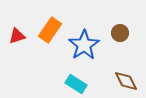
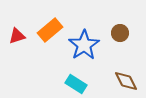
orange rectangle: rotated 15 degrees clockwise
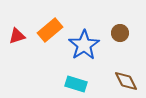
cyan rectangle: rotated 15 degrees counterclockwise
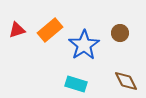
red triangle: moved 6 px up
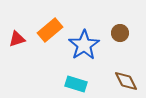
red triangle: moved 9 px down
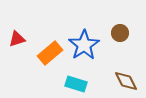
orange rectangle: moved 23 px down
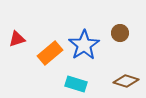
brown diamond: rotated 45 degrees counterclockwise
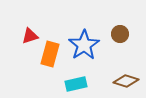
brown circle: moved 1 px down
red triangle: moved 13 px right, 3 px up
orange rectangle: moved 1 px down; rotated 35 degrees counterclockwise
cyan rectangle: rotated 30 degrees counterclockwise
